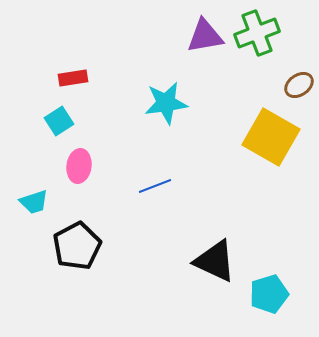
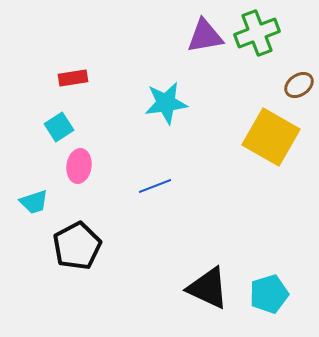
cyan square: moved 6 px down
black triangle: moved 7 px left, 27 px down
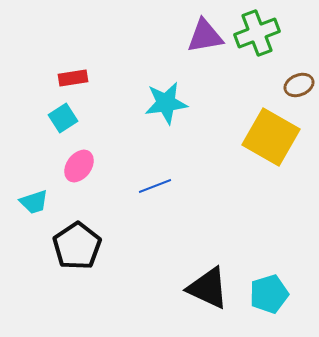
brown ellipse: rotated 12 degrees clockwise
cyan square: moved 4 px right, 9 px up
pink ellipse: rotated 28 degrees clockwise
black pentagon: rotated 6 degrees counterclockwise
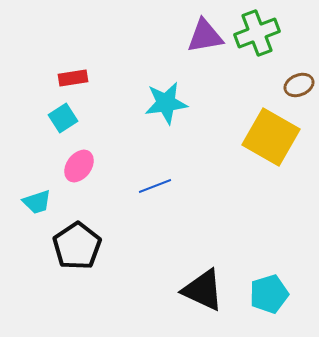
cyan trapezoid: moved 3 px right
black triangle: moved 5 px left, 2 px down
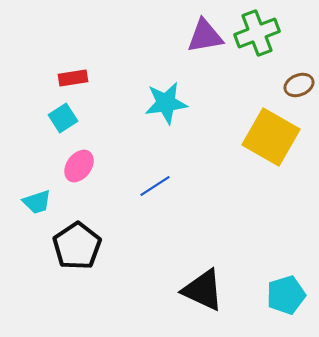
blue line: rotated 12 degrees counterclockwise
cyan pentagon: moved 17 px right, 1 px down
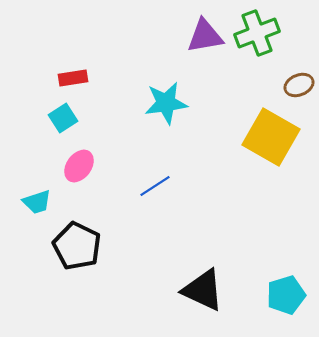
black pentagon: rotated 12 degrees counterclockwise
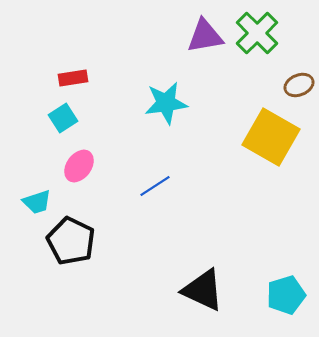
green cross: rotated 24 degrees counterclockwise
black pentagon: moved 6 px left, 5 px up
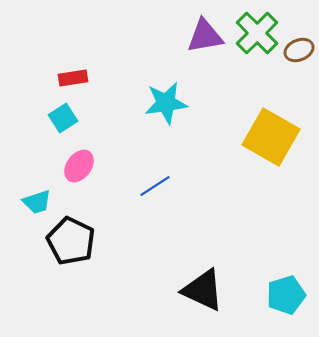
brown ellipse: moved 35 px up
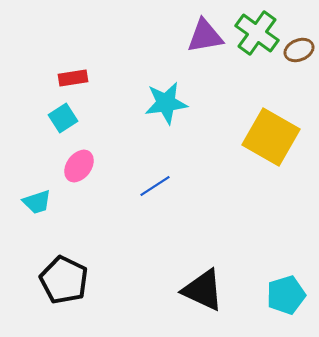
green cross: rotated 9 degrees counterclockwise
black pentagon: moved 7 px left, 39 px down
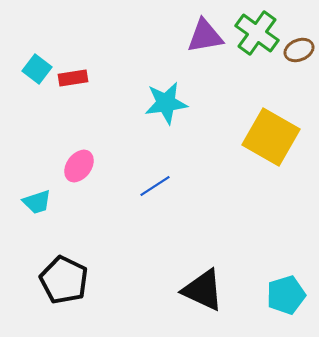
cyan square: moved 26 px left, 49 px up; rotated 20 degrees counterclockwise
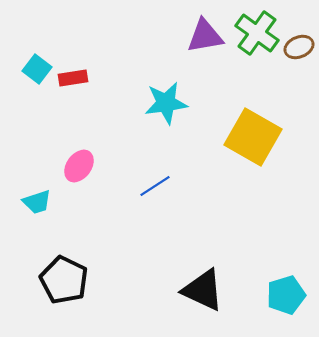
brown ellipse: moved 3 px up
yellow square: moved 18 px left
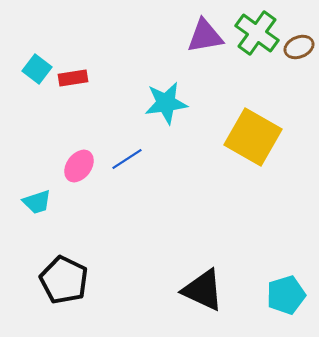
blue line: moved 28 px left, 27 px up
